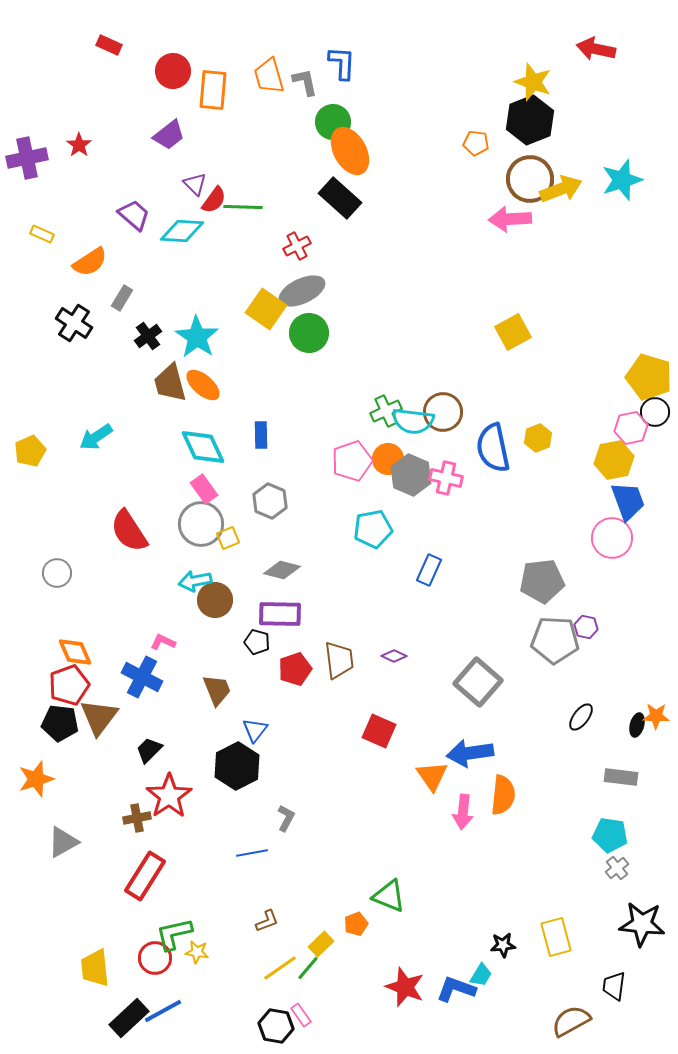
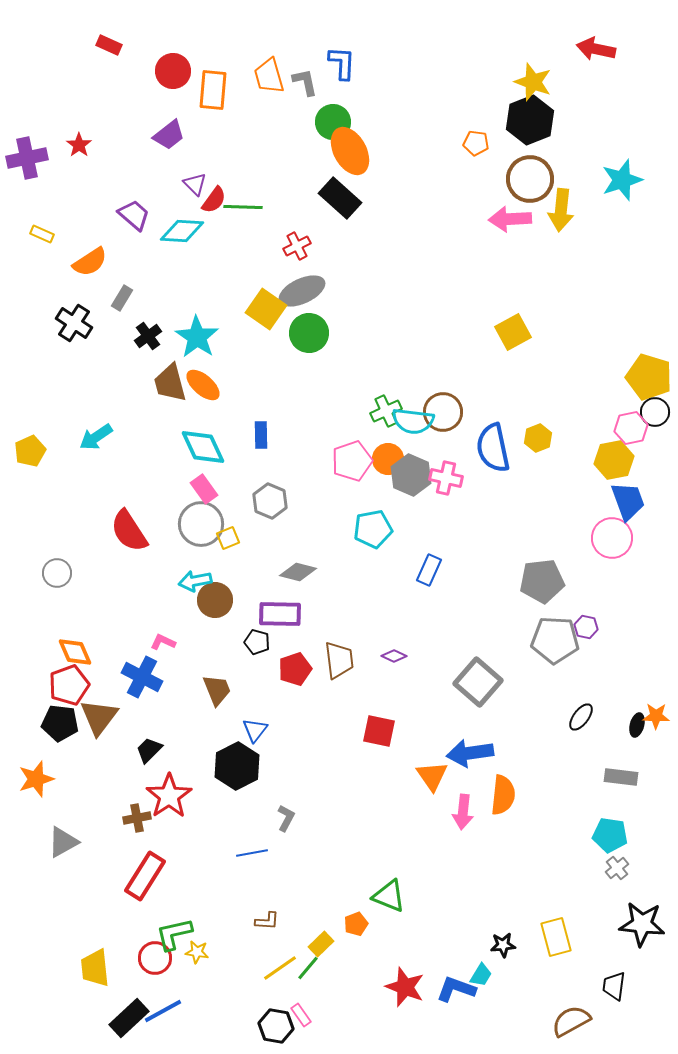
yellow arrow at (561, 189): moved 21 px down; rotated 117 degrees clockwise
gray diamond at (282, 570): moved 16 px right, 2 px down
red square at (379, 731): rotated 12 degrees counterclockwise
brown L-shape at (267, 921): rotated 25 degrees clockwise
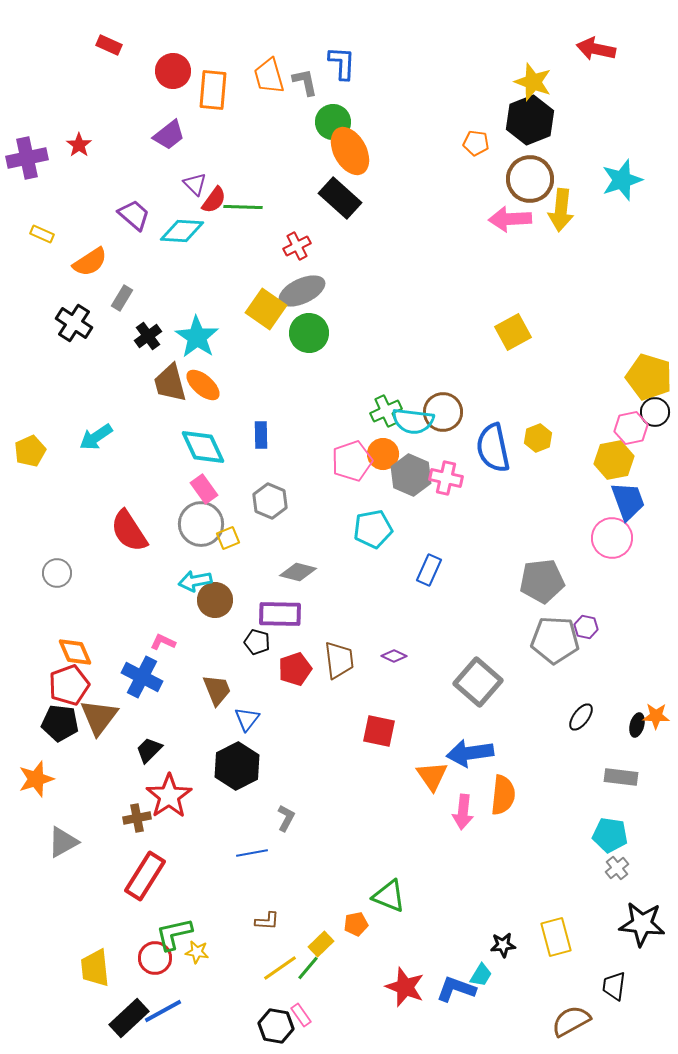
orange circle at (388, 459): moved 5 px left, 5 px up
blue triangle at (255, 730): moved 8 px left, 11 px up
orange pentagon at (356, 924): rotated 10 degrees clockwise
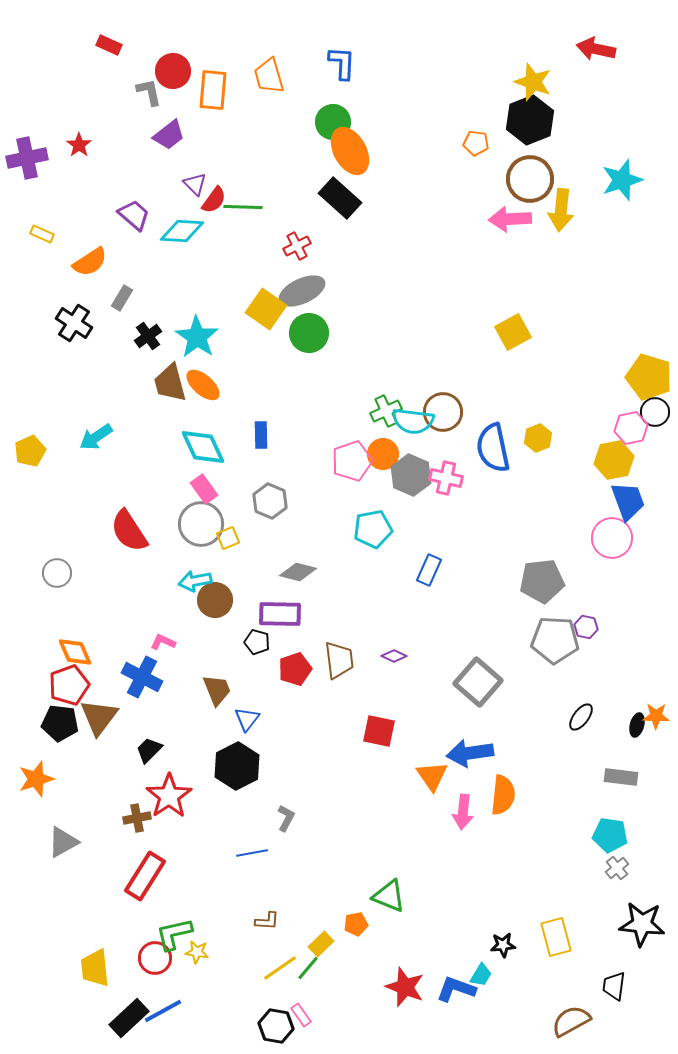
gray L-shape at (305, 82): moved 156 px left, 10 px down
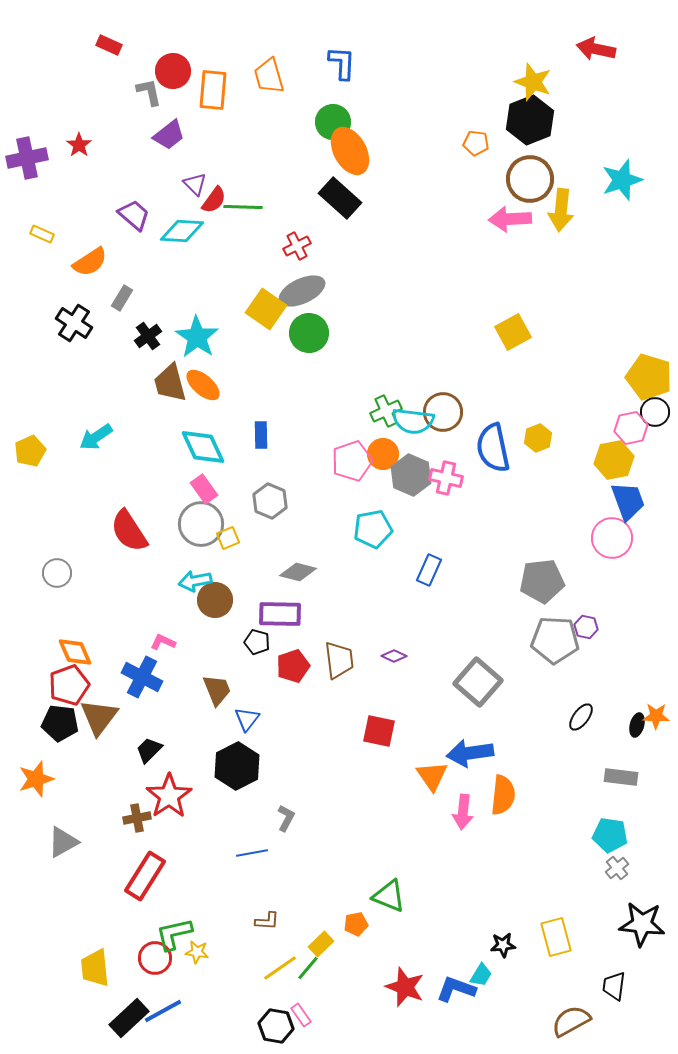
red pentagon at (295, 669): moved 2 px left, 3 px up
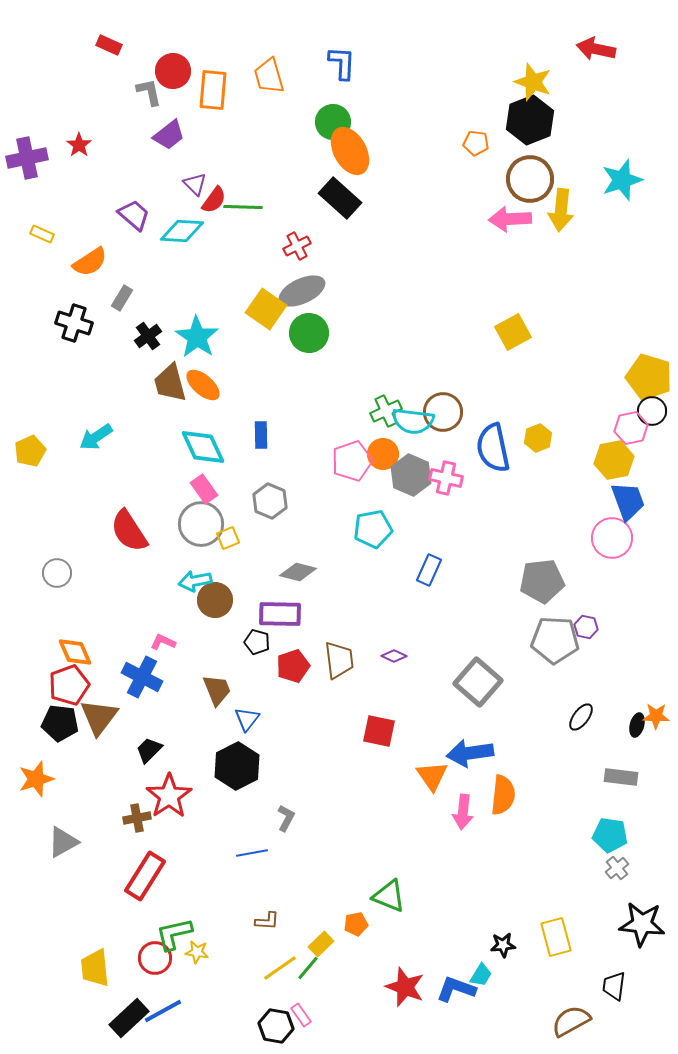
black cross at (74, 323): rotated 15 degrees counterclockwise
black circle at (655, 412): moved 3 px left, 1 px up
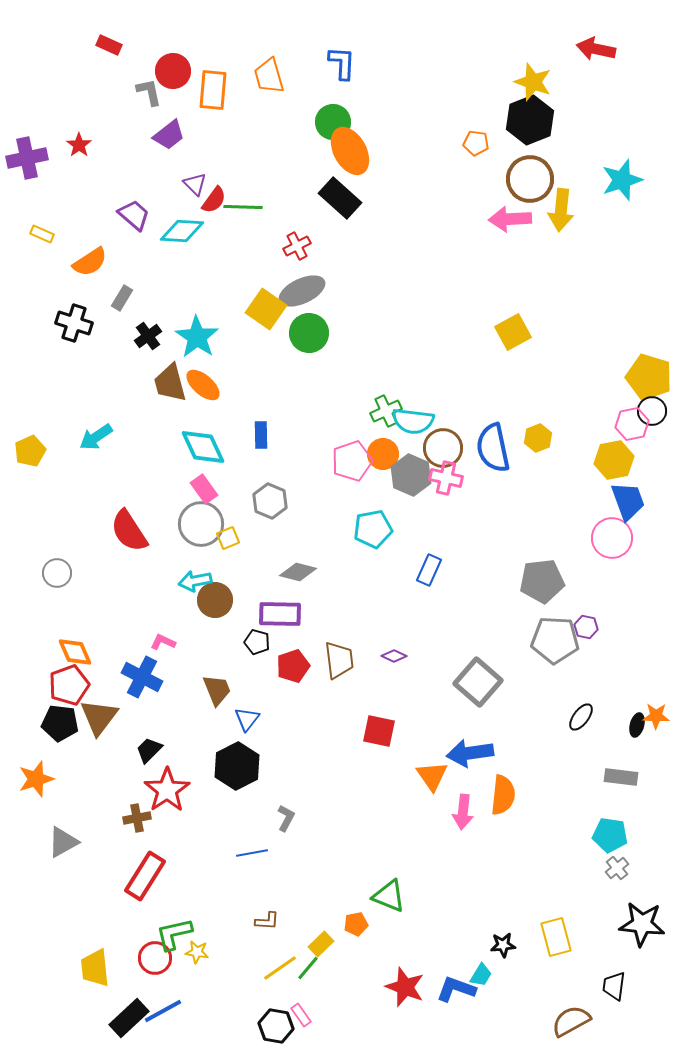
brown circle at (443, 412): moved 36 px down
pink hexagon at (631, 428): moved 1 px right, 4 px up
red star at (169, 796): moved 2 px left, 6 px up
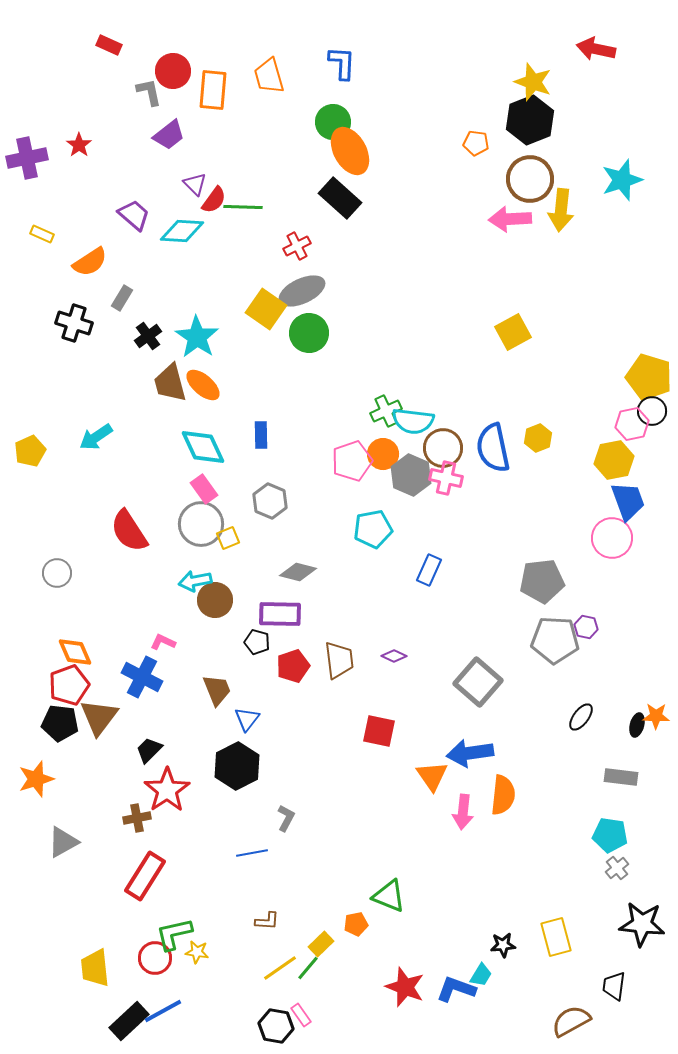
black rectangle at (129, 1018): moved 3 px down
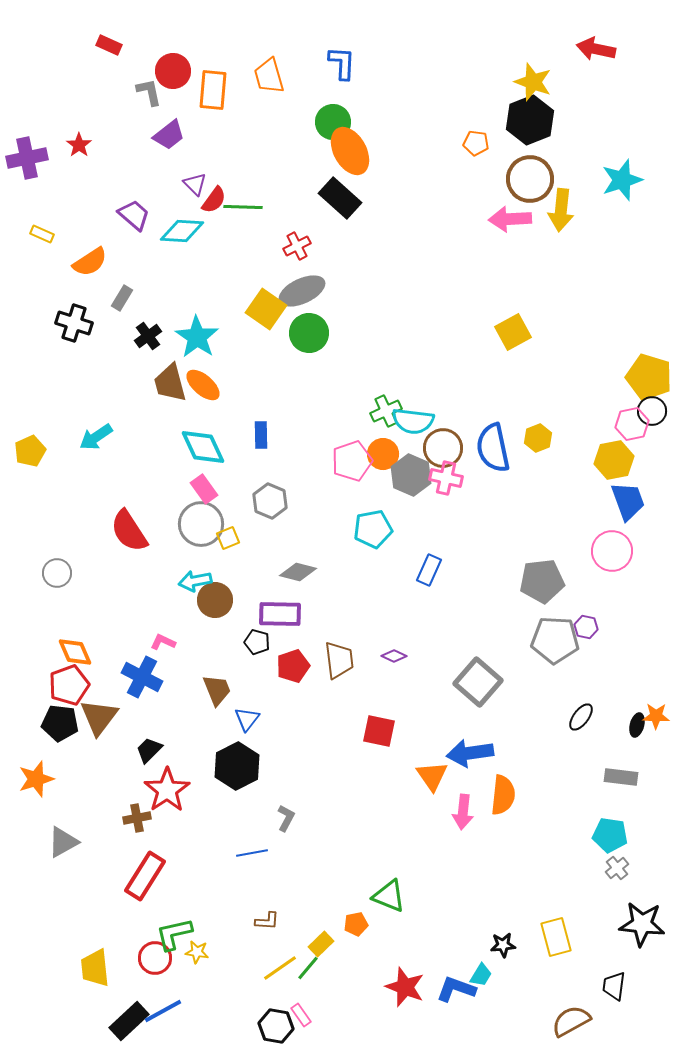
pink circle at (612, 538): moved 13 px down
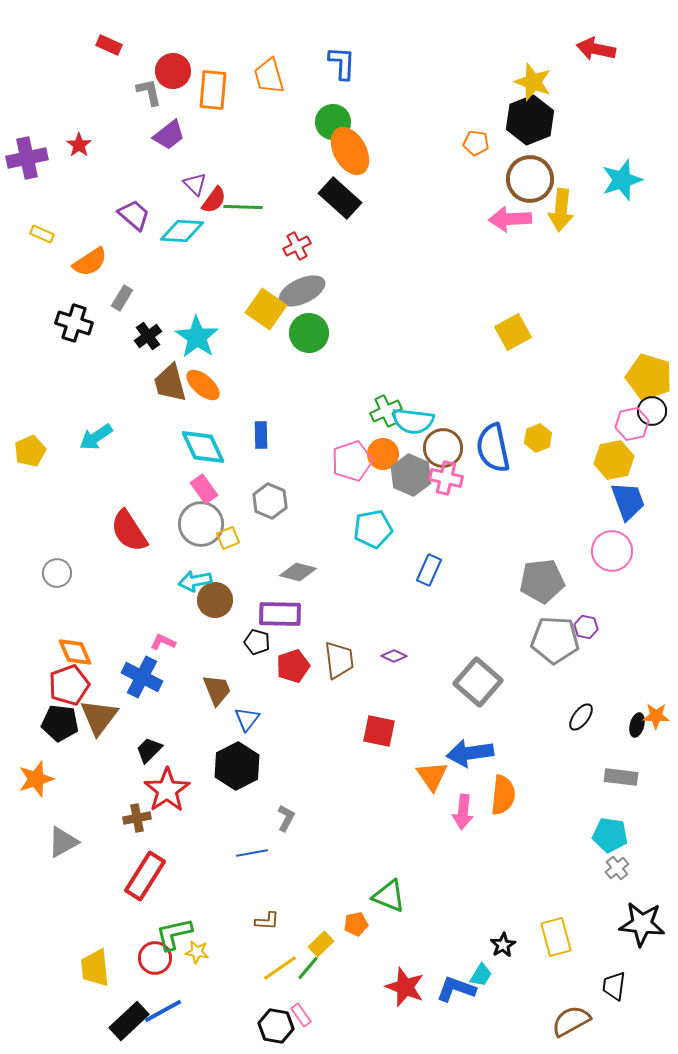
black star at (503, 945): rotated 25 degrees counterclockwise
